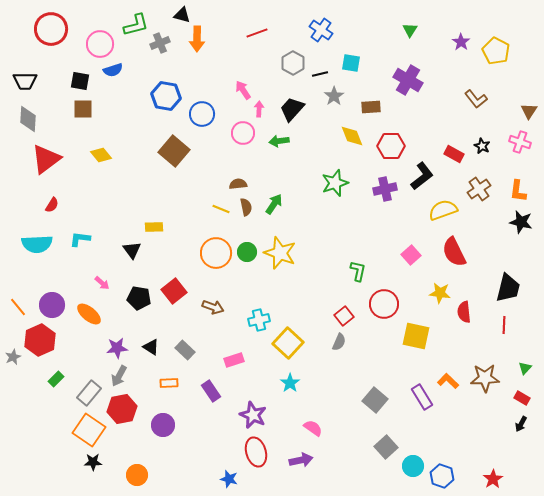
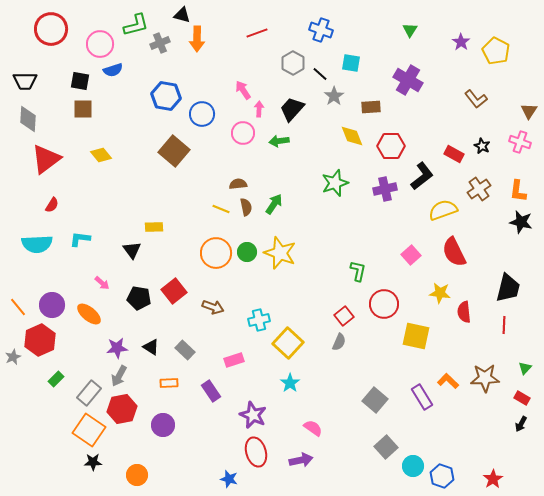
blue cross at (321, 30): rotated 15 degrees counterclockwise
black line at (320, 74): rotated 56 degrees clockwise
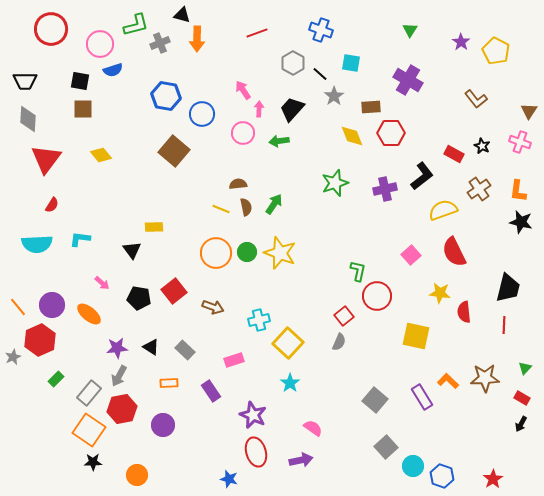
red hexagon at (391, 146): moved 13 px up
red triangle at (46, 159): rotated 16 degrees counterclockwise
red circle at (384, 304): moved 7 px left, 8 px up
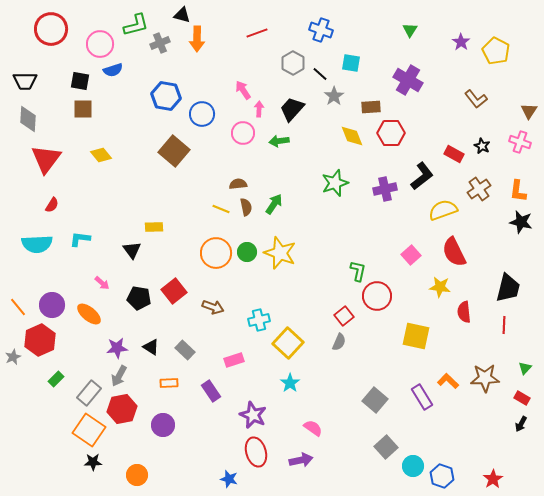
yellow star at (440, 293): moved 6 px up
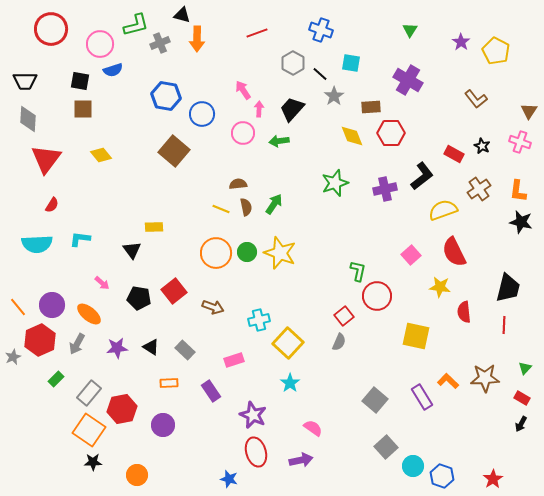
gray arrow at (119, 376): moved 42 px left, 32 px up
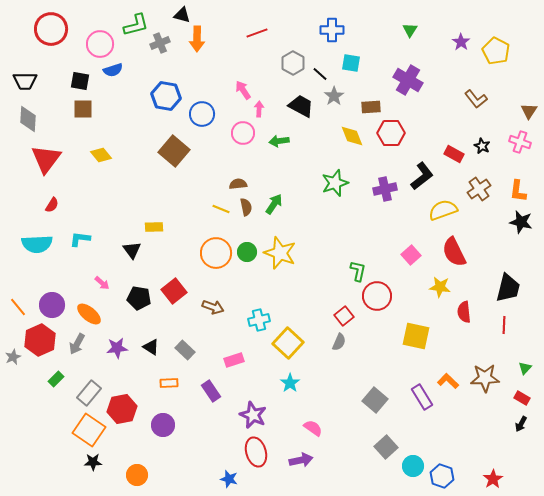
blue cross at (321, 30): moved 11 px right; rotated 20 degrees counterclockwise
black trapezoid at (292, 109): moved 9 px right, 3 px up; rotated 76 degrees clockwise
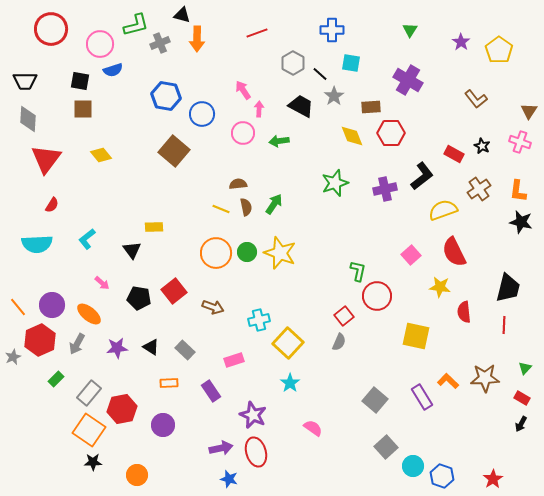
yellow pentagon at (496, 51): moved 3 px right, 1 px up; rotated 8 degrees clockwise
cyan L-shape at (80, 239): moved 7 px right; rotated 45 degrees counterclockwise
purple arrow at (301, 460): moved 80 px left, 12 px up
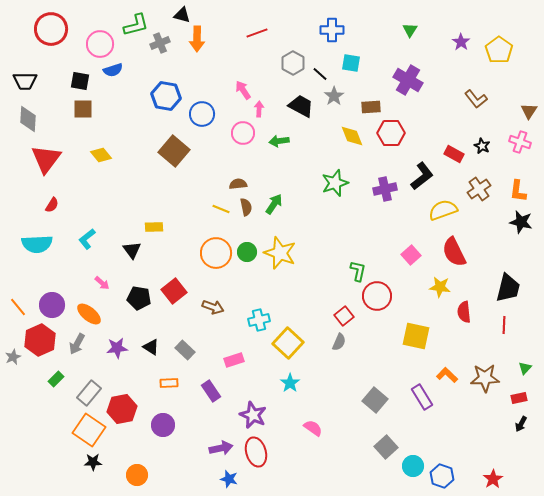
orange L-shape at (448, 381): moved 1 px left, 6 px up
red rectangle at (522, 398): moved 3 px left; rotated 42 degrees counterclockwise
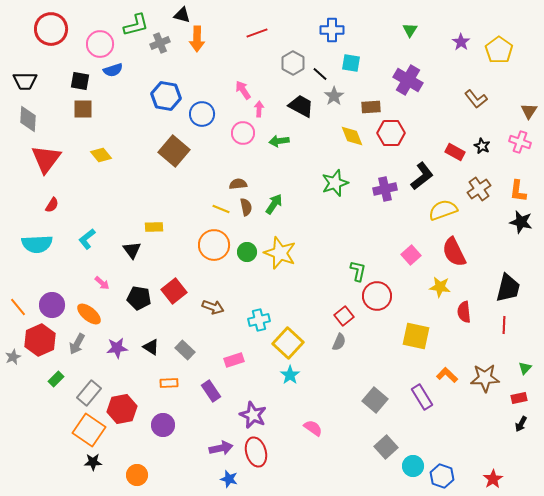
red rectangle at (454, 154): moved 1 px right, 2 px up
orange circle at (216, 253): moved 2 px left, 8 px up
cyan star at (290, 383): moved 8 px up
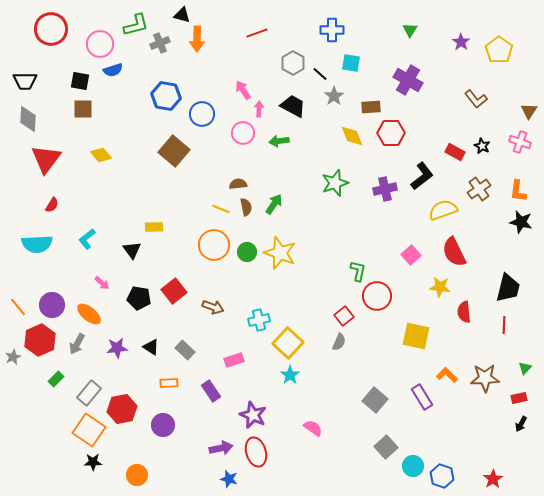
black trapezoid at (301, 106): moved 8 px left
